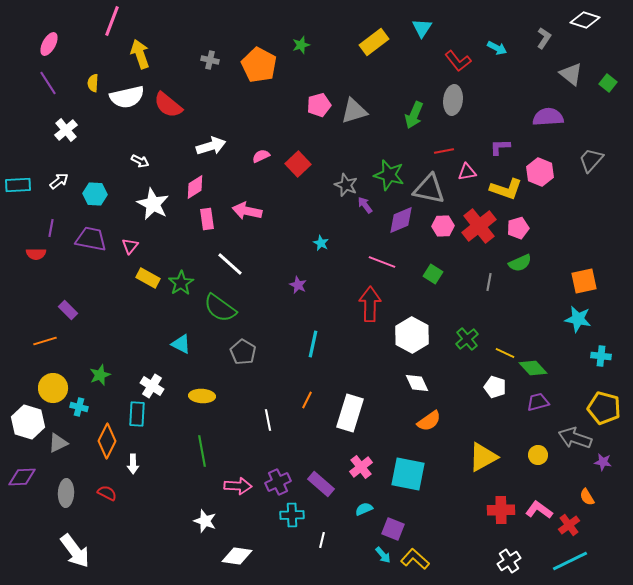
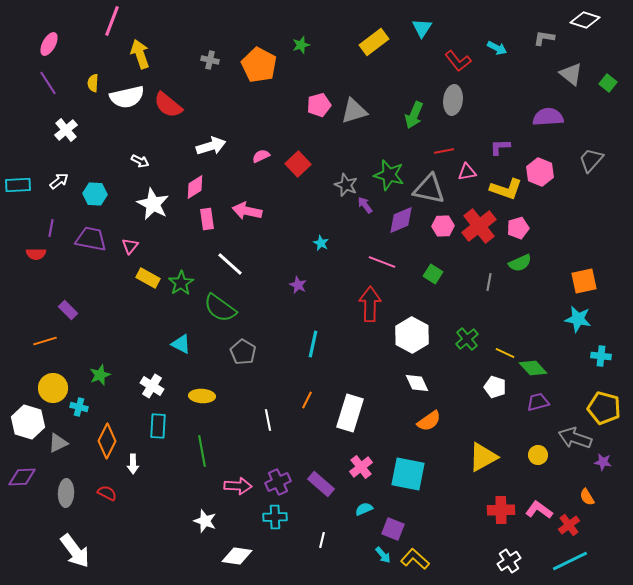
gray L-shape at (544, 38): rotated 115 degrees counterclockwise
cyan rectangle at (137, 414): moved 21 px right, 12 px down
cyan cross at (292, 515): moved 17 px left, 2 px down
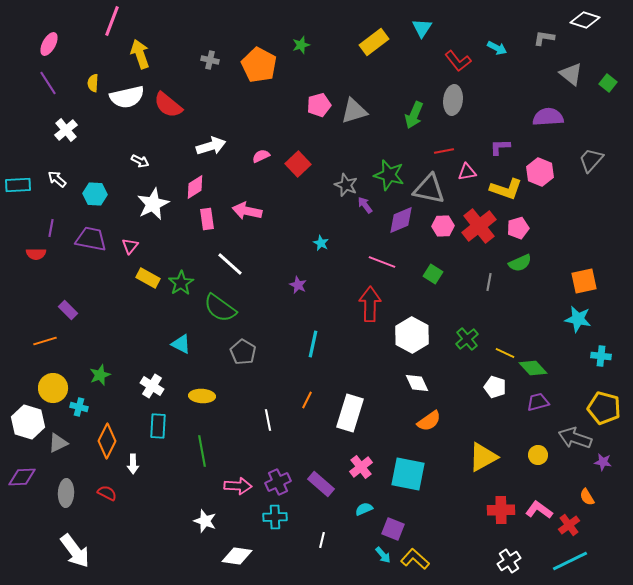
white arrow at (59, 181): moved 2 px left, 2 px up; rotated 102 degrees counterclockwise
white star at (153, 204): rotated 20 degrees clockwise
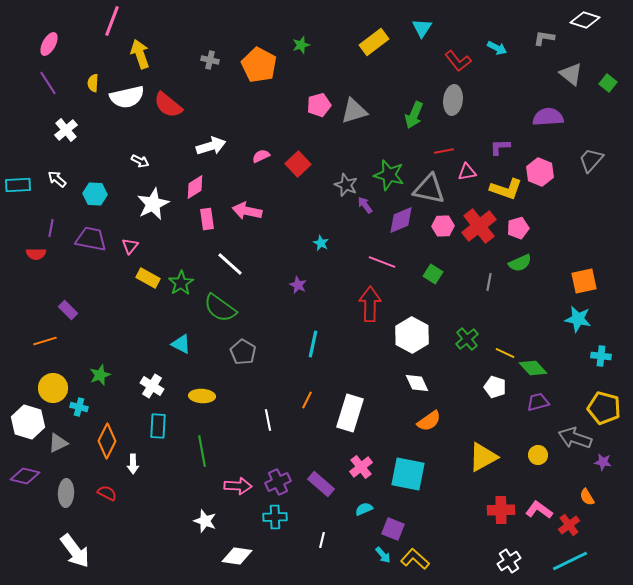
purple diamond at (22, 477): moved 3 px right, 1 px up; rotated 16 degrees clockwise
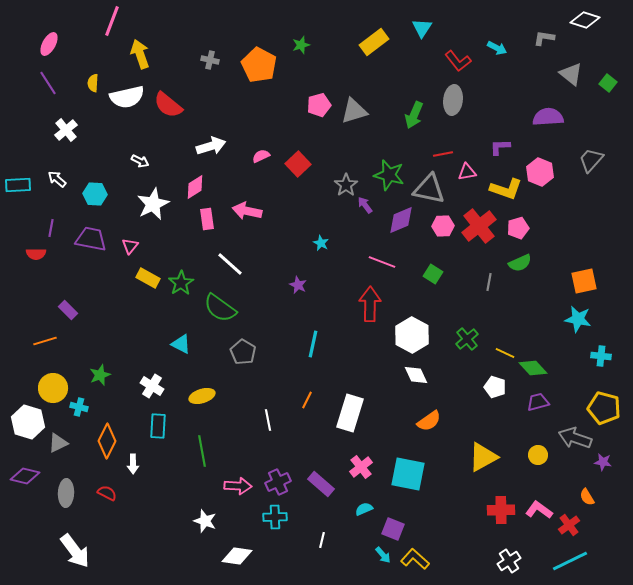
red line at (444, 151): moved 1 px left, 3 px down
gray star at (346, 185): rotated 15 degrees clockwise
white diamond at (417, 383): moved 1 px left, 8 px up
yellow ellipse at (202, 396): rotated 20 degrees counterclockwise
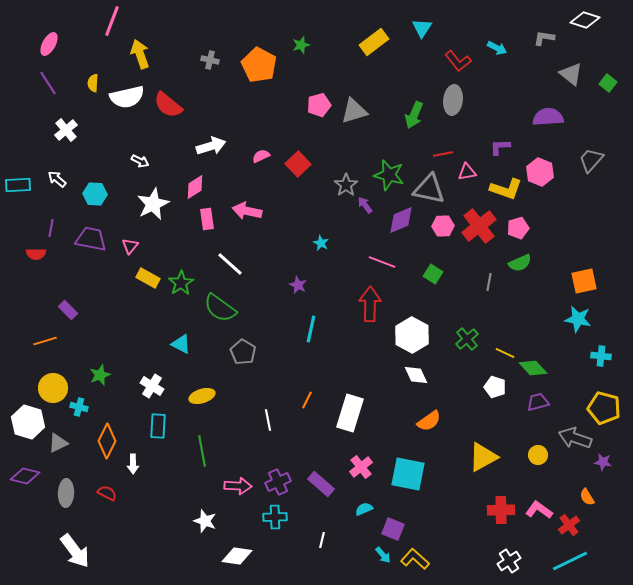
cyan line at (313, 344): moved 2 px left, 15 px up
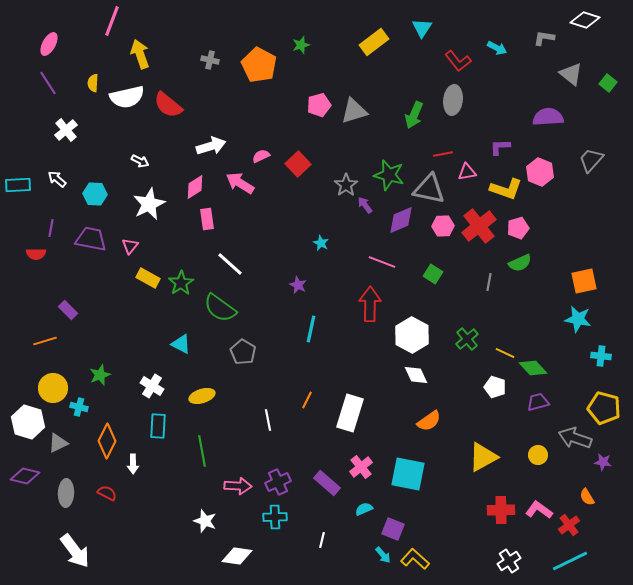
white star at (153, 204): moved 4 px left
pink arrow at (247, 211): moved 7 px left, 28 px up; rotated 20 degrees clockwise
purple rectangle at (321, 484): moved 6 px right, 1 px up
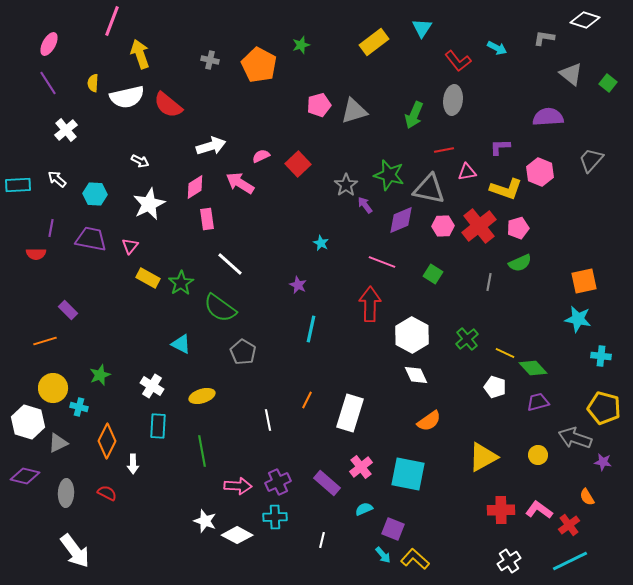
red line at (443, 154): moved 1 px right, 4 px up
white diamond at (237, 556): moved 21 px up; rotated 20 degrees clockwise
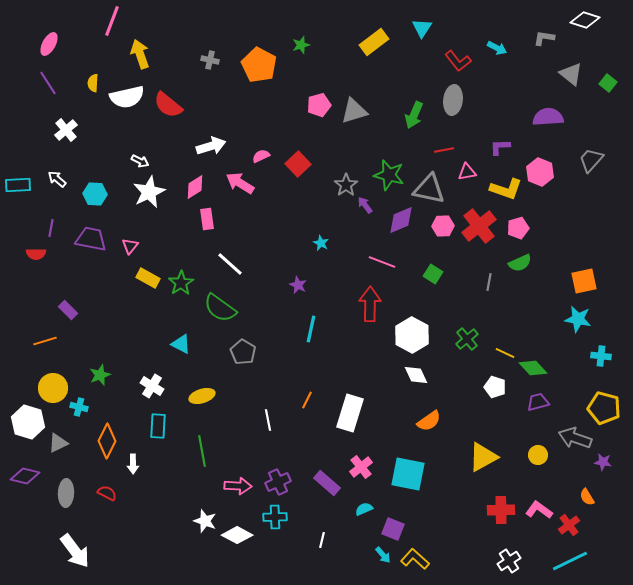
white star at (149, 204): moved 12 px up
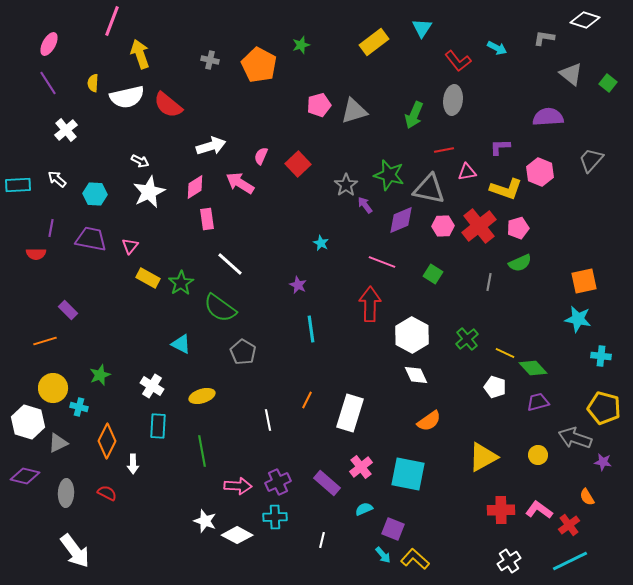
pink semicircle at (261, 156): rotated 42 degrees counterclockwise
cyan line at (311, 329): rotated 20 degrees counterclockwise
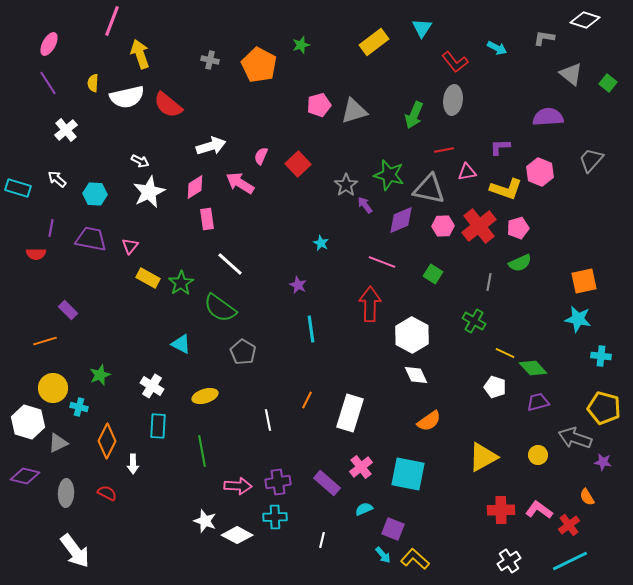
red L-shape at (458, 61): moved 3 px left, 1 px down
cyan rectangle at (18, 185): moved 3 px down; rotated 20 degrees clockwise
green cross at (467, 339): moved 7 px right, 18 px up; rotated 20 degrees counterclockwise
yellow ellipse at (202, 396): moved 3 px right
purple cross at (278, 482): rotated 15 degrees clockwise
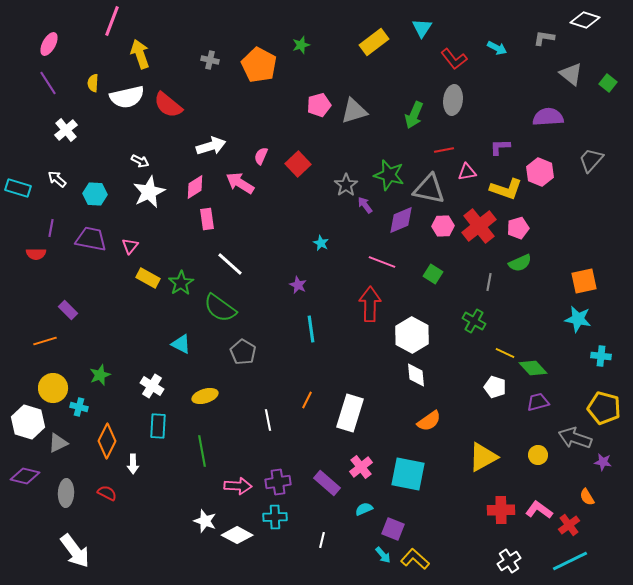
red L-shape at (455, 62): moved 1 px left, 3 px up
white diamond at (416, 375): rotated 20 degrees clockwise
